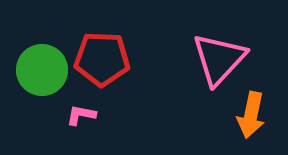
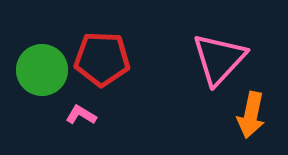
pink L-shape: rotated 20 degrees clockwise
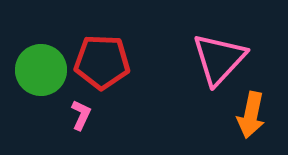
red pentagon: moved 3 px down
green circle: moved 1 px left
pink L-shape: rotated 84 degrees clockwise
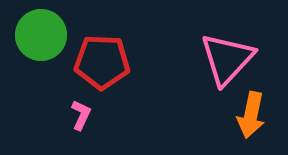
pink triangle: moved 8 px right
green circle: moved 35 px up
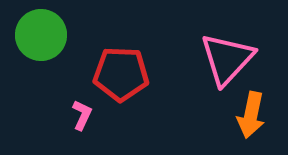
red pentagon: moved 19 px right, 12 px down
pink L-shape: moved 1 px right
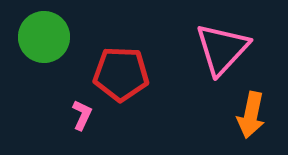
green circle: moved 3 px right, 2 px down
pink triangle: moved 5 px left, 10 px up
